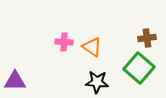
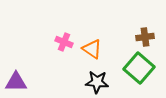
brown cross: moved 2 px left, 1 px up
pink cross: rotated 18 degrees clockwise
orange triangle: moved 2 px down
purple triangle: moved 1 px right, 1 px down
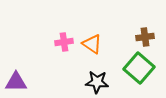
pink cross: rotated 30 degrees counterclockwise
orange triangle: moved 5 px up
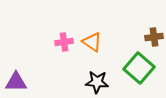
brown cross: moved 9 px right
orange triangle: moved 2 px up
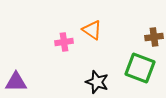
orange triangle: moved 12 px up
green square: moved 1 px right; rotated 20 degrees counterclockwise
black star: rotated 15 degrees clockwise
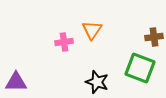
orange triangle: rotated 30 degrees clockwise
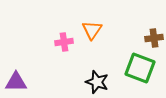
brown cross: moved 1 px down
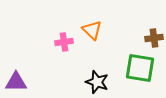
orange triangle: rotated 20 degrees counterclockwise
green square: rotated 12 degrees counterclockwise
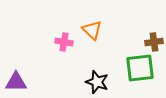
brown cross: moved 4 px down
pink cross: rotated 18 degrees clockwise
green square: rotated 16 degrees counterclockwise
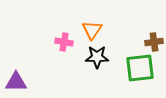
orange triangle: rotated 20 degrees clockwise
black star: moved 25 px up; rotated 20 degrees counterclockwise
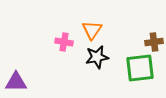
black star: rotated 10 degrees counterclockwise
